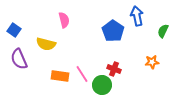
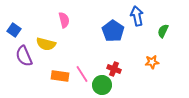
purple semicircle: moved 5 px right, 3 px up
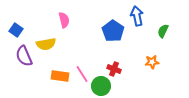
blue square: moved 2 px right
yellow semicircle: rotated 24 degrees counterclockwise
green circle: moved 1 px left, 1 px down
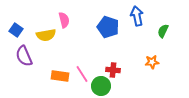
blue pentagon: moved 5 px left, 4 px up; rotated 15 degrees counterclockwise
yellow semicircle: moved 9 px up
red cross: moved 1 px left, 1 px down; rotated 16 degrees counterclockwise
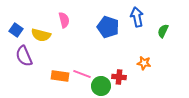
blue arrow: moved 1 px down
yellow semicircle: moved 5 px left; rotated 24 degrees clockwise
orange star: moved 8 px left, 1 px down; rotated 16 degrees clockwise
red cross: moved 6 px right, 7 px down
pink line: rotated 36 degrees counterclockwise
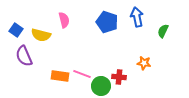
blue pentagon: moved 1 px left, 5 px up
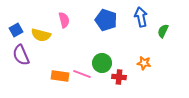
blue arrow: moved 4 px right
blue pentagon: moved 1 px left, 2 px up
blue square: rotated 24 degrees clockwise
purple semicircle: moved 3 px left, 1 px up
green circle: moved 1 px right, 23 px up
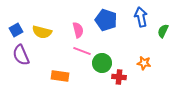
pink semicircle: moved 14 px right, 10 px down
yellow semicircle: moved 1 px right, 3 px up
pink line: moved 23 px up
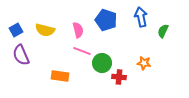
yellow semicircle: moved 3 px right, 2 px up
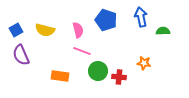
green semicircle: rotated 64 degrees clockwise
green circle: moved 4 px left, 8 px down
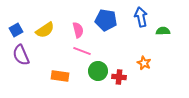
blue pentagon: rotated 10 degrees counterclockwise
yellow semicircle: rotated 48 degrees counterclockwise
orange star: rotated 16 degrees clockwise
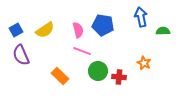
blue pentagon: moved 3 px left, 5 px down
orange rectangle: rotated 36 degrees clockwise
